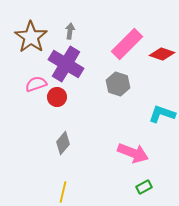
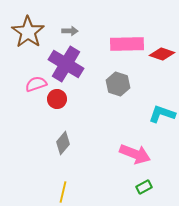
gray arrow: rotated 84 degrees clockwise
brown star: moved 3 px left, 5 px up
pink rectangle: rotated 44 degrees clockwise
red circle: moved 2 px down
pink arrow: moved 2 px right, 1 px down
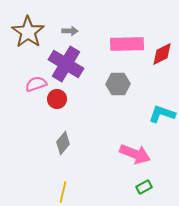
red diamond: rotated 45 degrees counterclockwise
gray hexagon: rotated 20 degrees counterclockwise
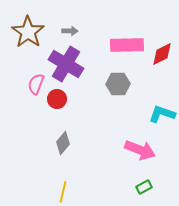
pink rectangle: moved 1 px down
pink semicircle: rotated 50 degrees counterclockwise
pink arrow: moved 5 px right, 4 px up
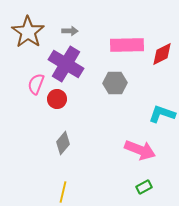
gray hexagon: moved 3 px left, 1 px up
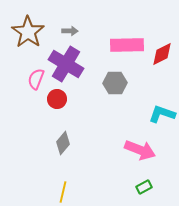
pink semicircle: moved 5 px up
